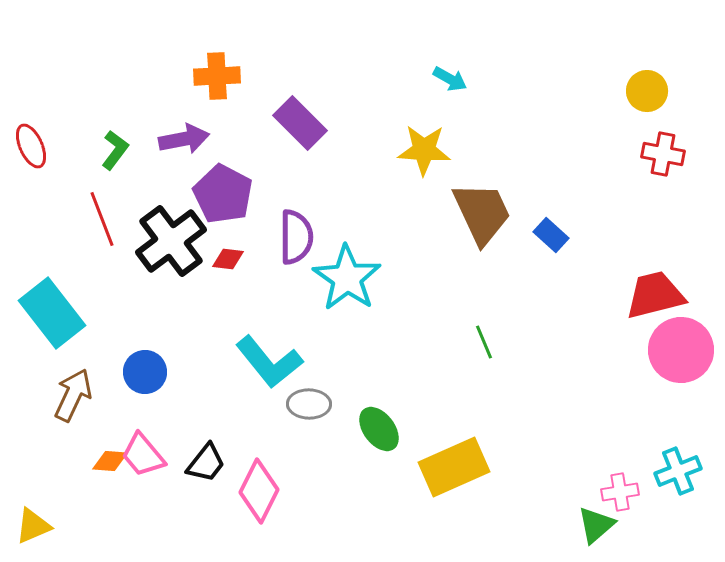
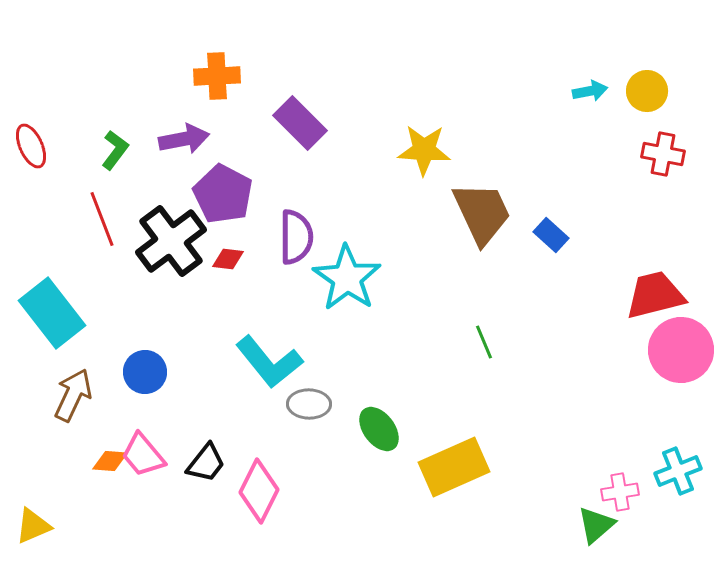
cyan arrow: moved 140 px right, 12 px down; rotated 40 degrees counterclockwise
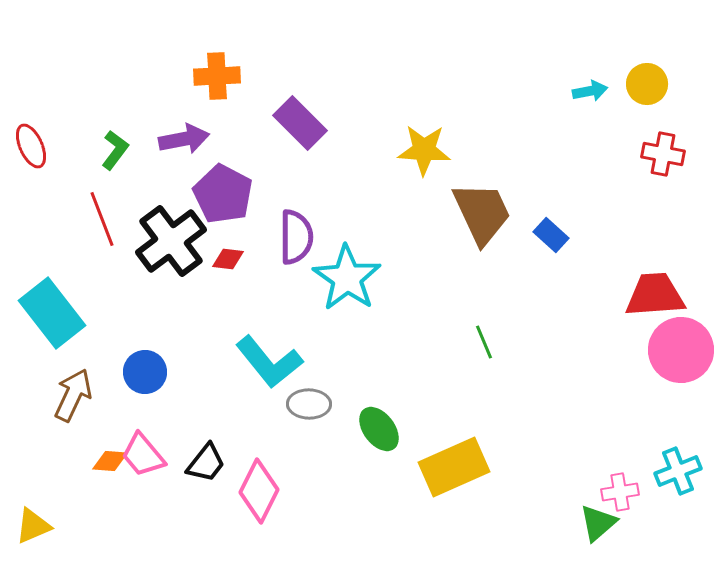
yellow circle: moved 7 px up
red trapezoid: rotated 10 degrees clockwise
green triangle: moved 2 px right, 2 px up
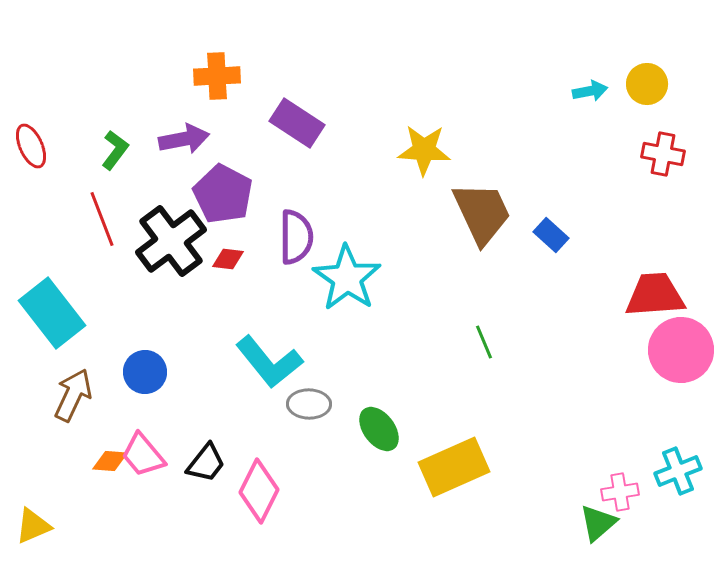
purple rectangle: moved 3 px left; rotated 12 degrees counterclockwise
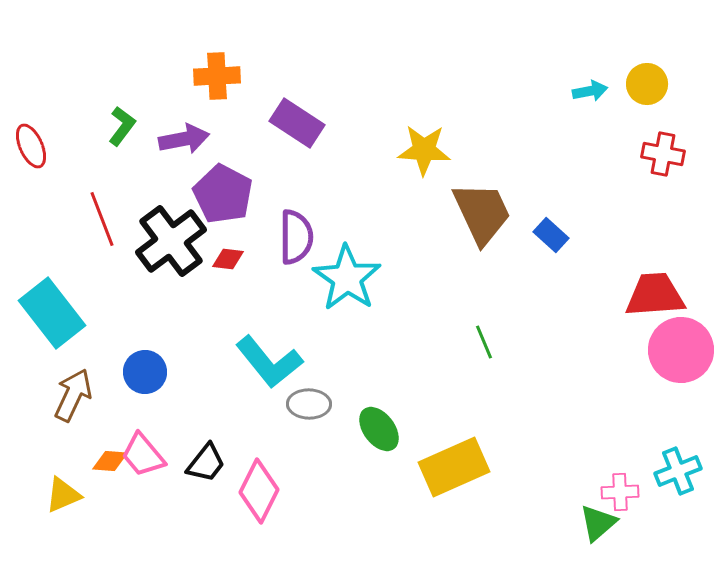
green L-shape: moved 7 px right, 24 px up
pink cross: rotated 6 degrees clockwise
yellow triangle: moved 30 px right, 31 px up
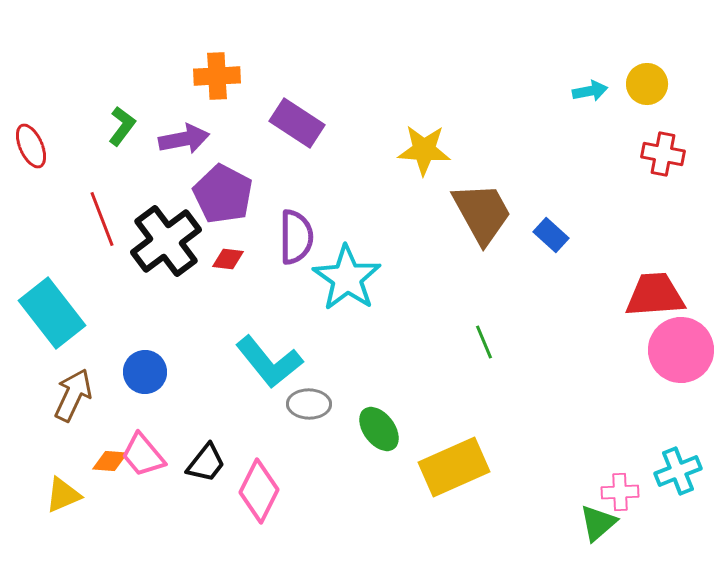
brown trapezoid: rotated 4 degrees counterclockwise
black cross: moved 5 px left
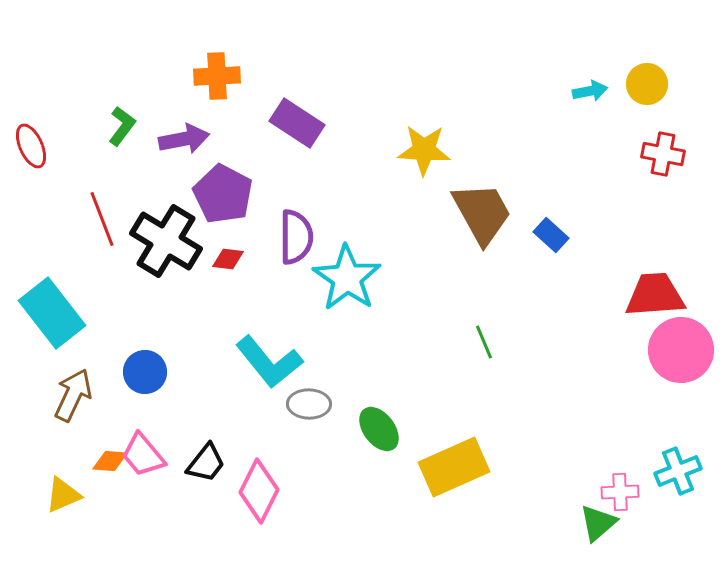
black cross: rotated 22 degrees counterclockwise
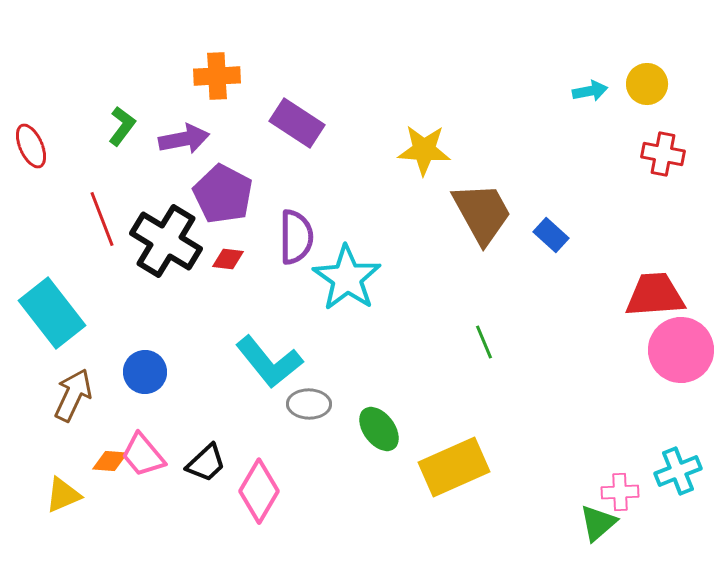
black trapezoid: rotated 9 degrees clockwise
pink diamond: rotated 4 degrees clockwise
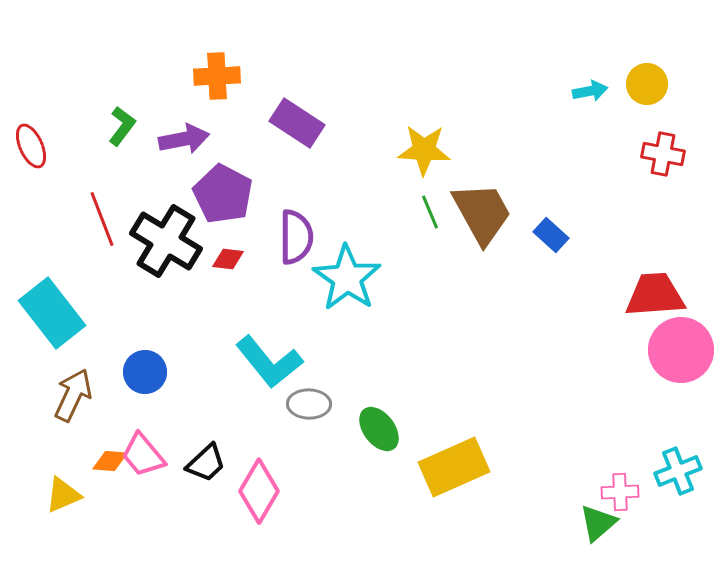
green line: moved 54 px left, 130 px up
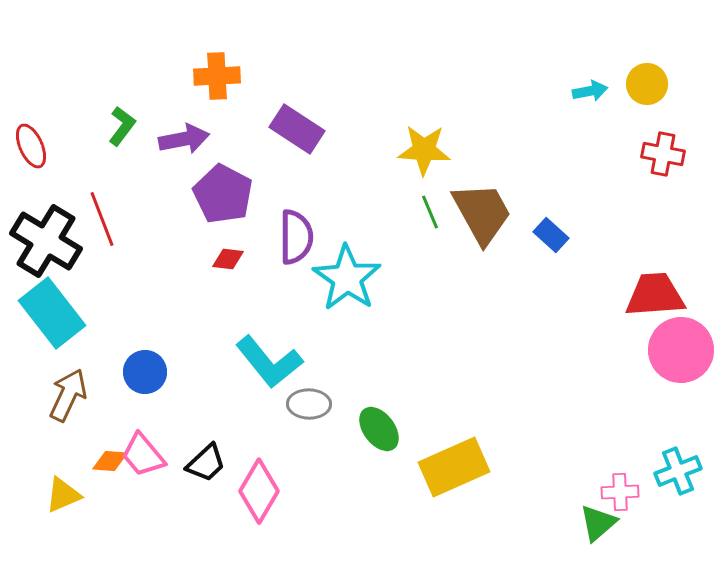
purple rectangle: moved 6 px down
black cross: moved 120 px left
brown arrow: moved 5 px left
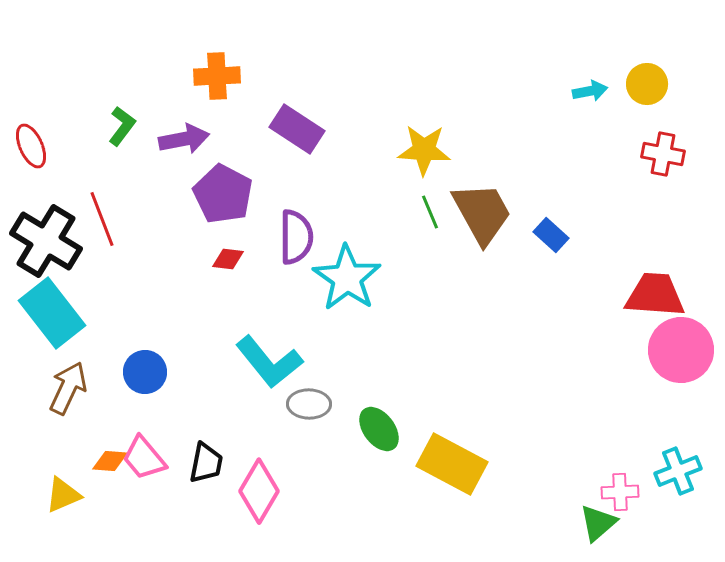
red trapezoid: rotated 8 degrees clockwise
brown arrow: moved 7 px up
pink trapezoid: moved 1 px right, 3 px down
black trapezoid: rotated 36 degrees counterclockwise
yellow rectangle: moved 2 px left, 3 px up; rotated 52 degrees clockwise
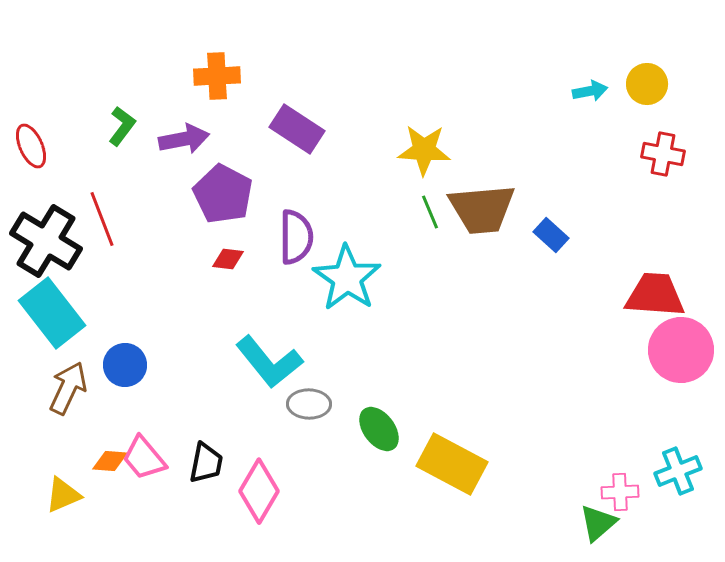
brown trapezoid: moved 4 px up; rotated 114 degrees clockwise
blue circle: moved 20 px left, 7 px up
